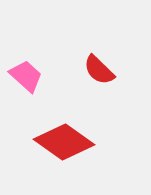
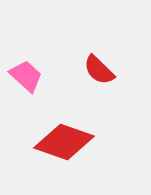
red diamond: rotated 16 degrees counterclockwise
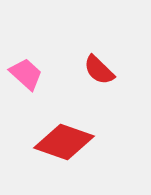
pink trapezoid: moved 2 px up
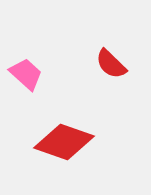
red semicircle: moved 12 px right, 6 px up
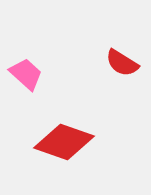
red semicircle: moved 11 px right, 1 px up; rotated 12 degrees counterclockwise
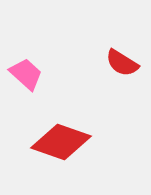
red diamond: moved 3 px left
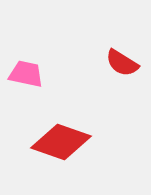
pink trapezoid: rotated 30 degrees counterclockwise
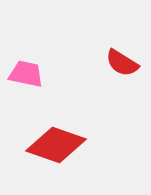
red diamond: moved 5 px left, 3 px down
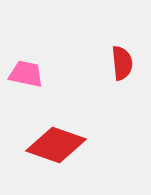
red semicircle: rotated 128 degrees counterclockwise
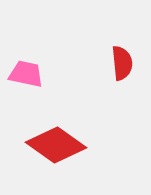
red diamond: rotated 16 degrees clockwise
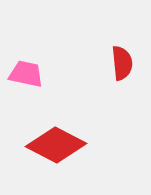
red diamond: rotated 8 degrees counterclockwise
